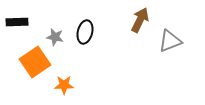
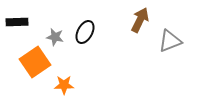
black ellipse: rotated 15 degrees clockwise
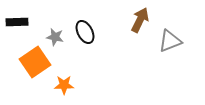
black ellipse: rotated 55 degrees counterclockwise
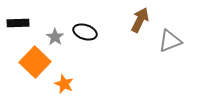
black rectangle: moved 1 px right, 1 px down
black ellipse: rotated 45 degrees counterclockwise
gray star: rotated 24 degrees clockwise
orange square: rotated 12 degrees counterclockwise
orange star: moved 1 px up; rotated 24 degrees clockwise
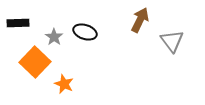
gray star: moved 1 px left
gray triangle: moved 2 px right; rotated 45 degrees counterclockwise
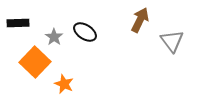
black ellipse: rotated 15 degrees clockwise
